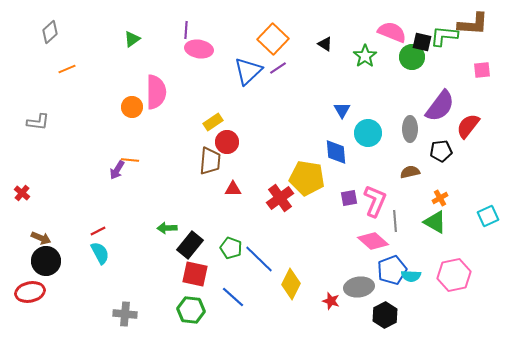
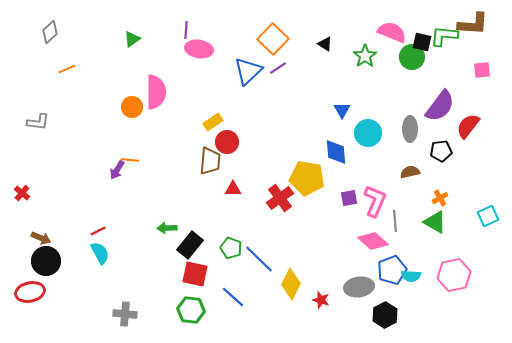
red star at (331, 301): moved 10 px left, 1 px up
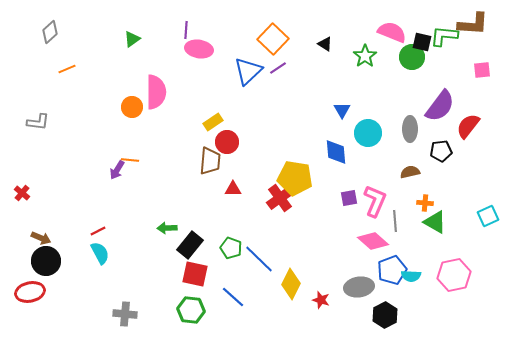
yellow pentagon at (307, 178): moved 12 px left
orange cross at (440, 198): moved 15 px left, 5 px down; rotated 35 degrees clockwise
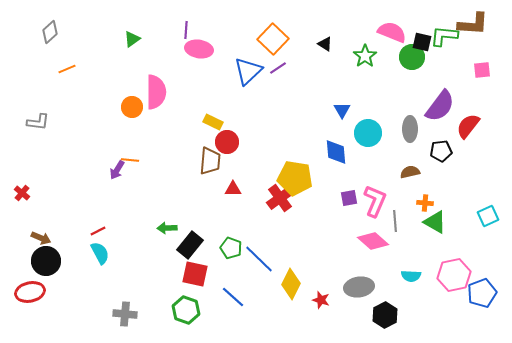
yellow rectangle at (213, 122): rotated 60 degrees clockwise
blue pentagon at (392, 270): moved 90 px right, 23 px down
green hexagon at (191, 310): moved 5 px left; rotated 12 degrees clockwise
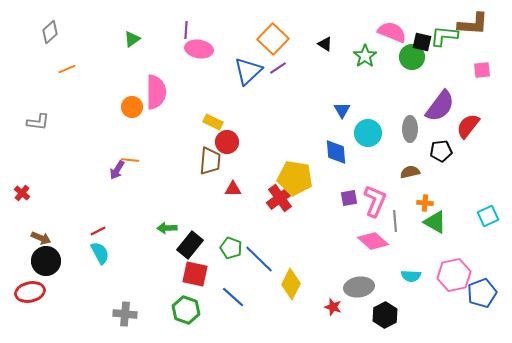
red star at (321, 300): moved 12 px right, 7 px down
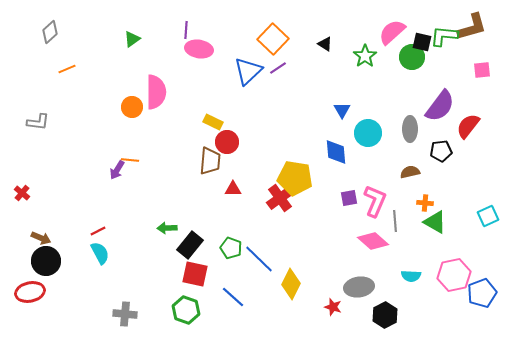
brown L-shape at (473, 24): moved 1 px left, 3 px down; rotated 20 degrees counterclockwise
pink semicircle at (392, 32): rotated 64 degrees counterclockwise
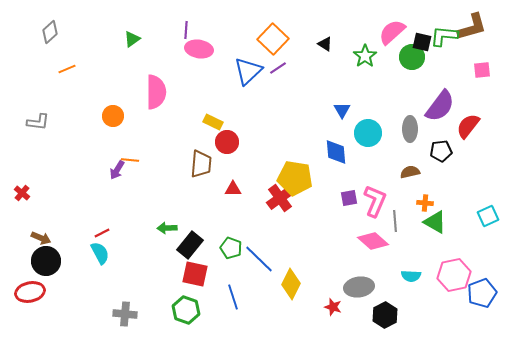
orange circle at (132, 107): moved 19 px left, 9 px down
brown trapezoid at (210, 161): moved 9 px left, 3 px down
red line at (98, 231): moved 4 px right, 2 px down
blue line at (233, 297): rotated 30 degrees clockwise
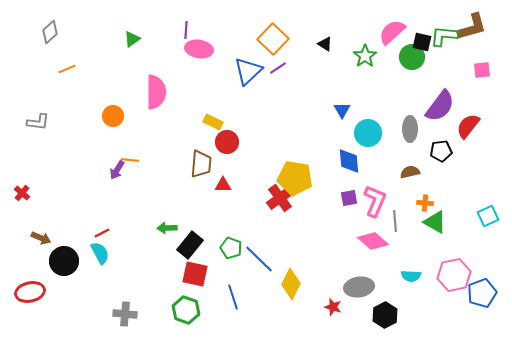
blue diamond at (336, 152): moved 13 px right, 9 px down
red triangle at (233, 189): moved 10 px left, 4 px up
black circle at (46, 261): moved 18 px right
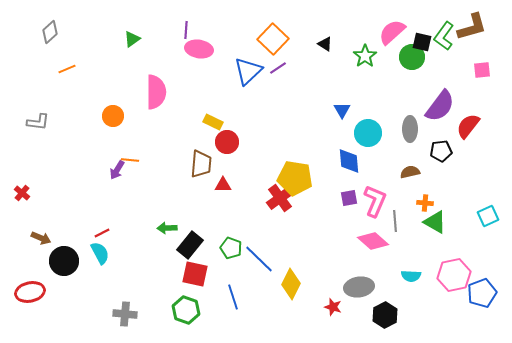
green L-shape at (444, 36): rotated 60 degrees counterclockwise
